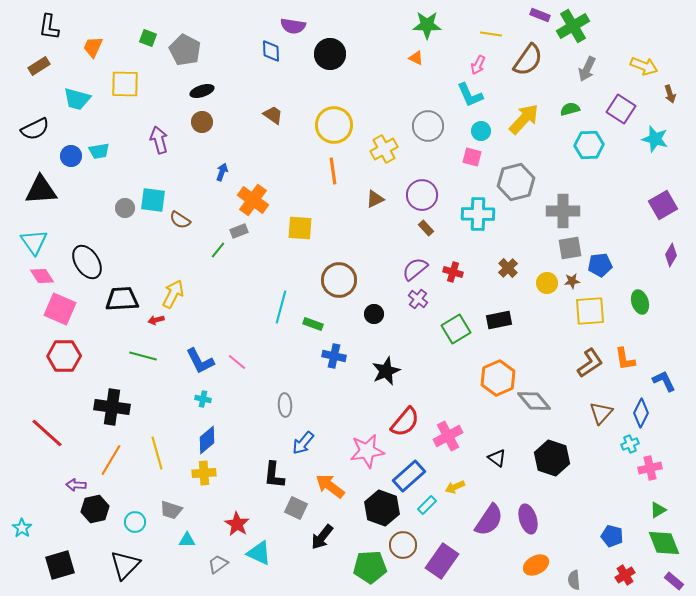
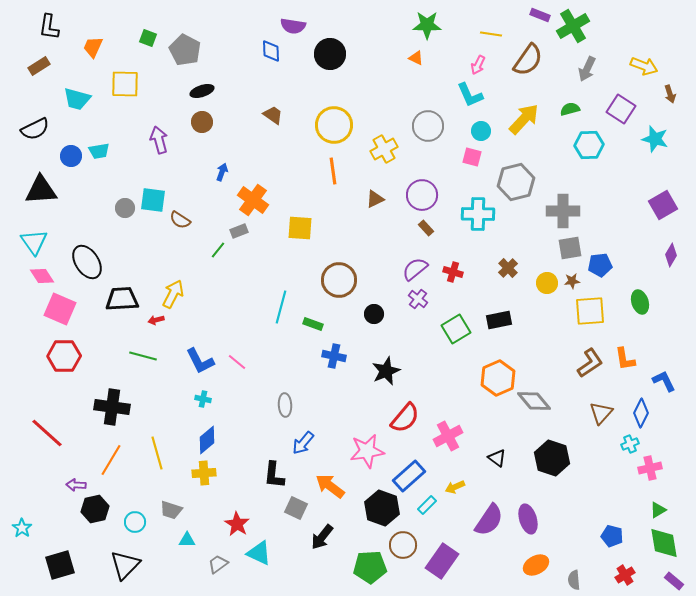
red semicircle at (405, 422): moved 4 px up
green diamond at (664, 543): rotated 12 degrees clockwise
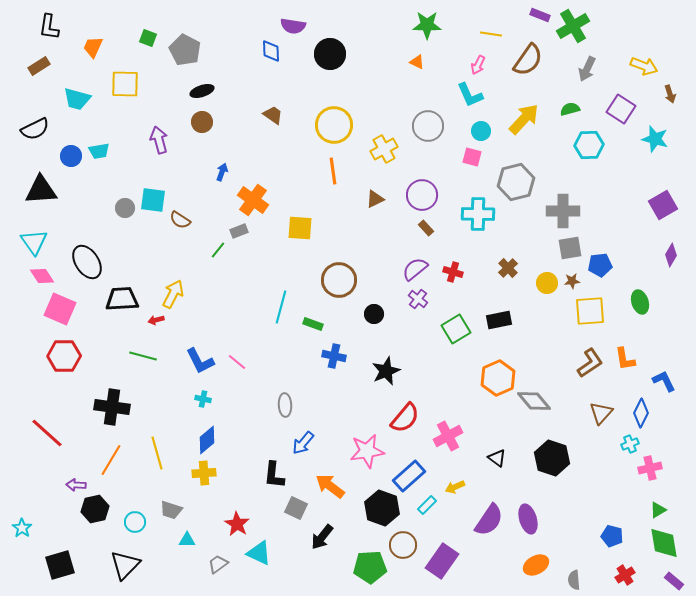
orange triangle at (416, 58): moved 1 px right, 4 px down
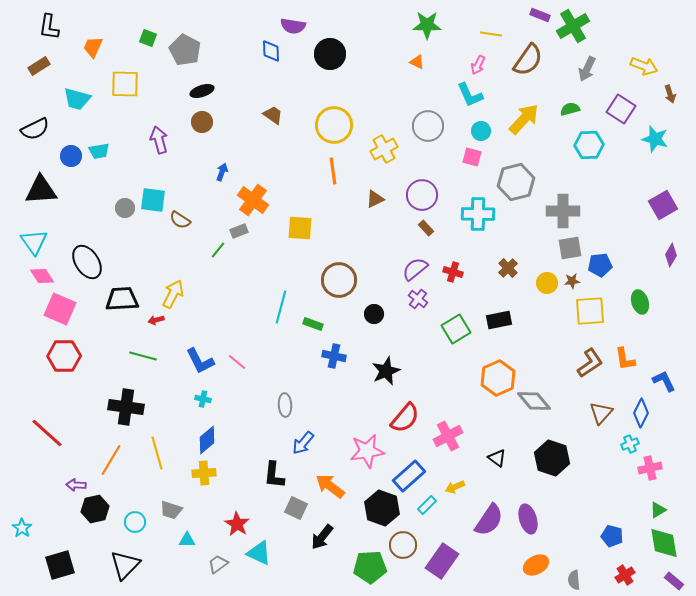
black cross at (112, 407): moved 14 px right
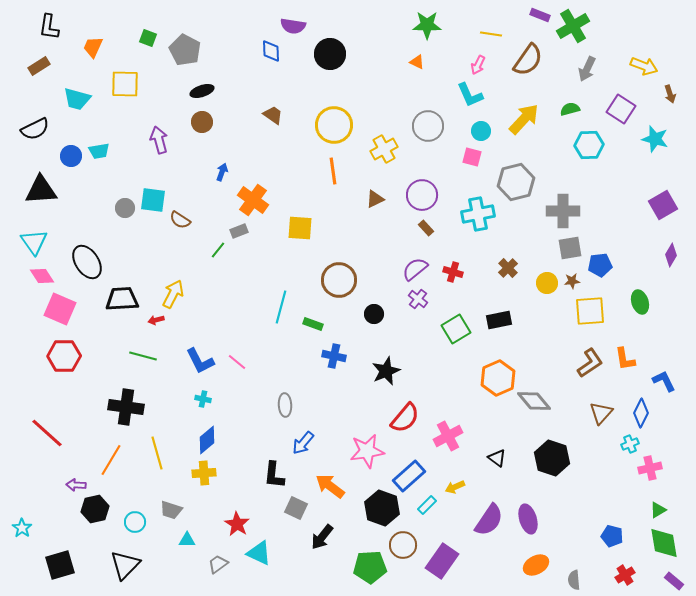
cyan cross at (478, 214): rotated 12 degrees counterclockwise
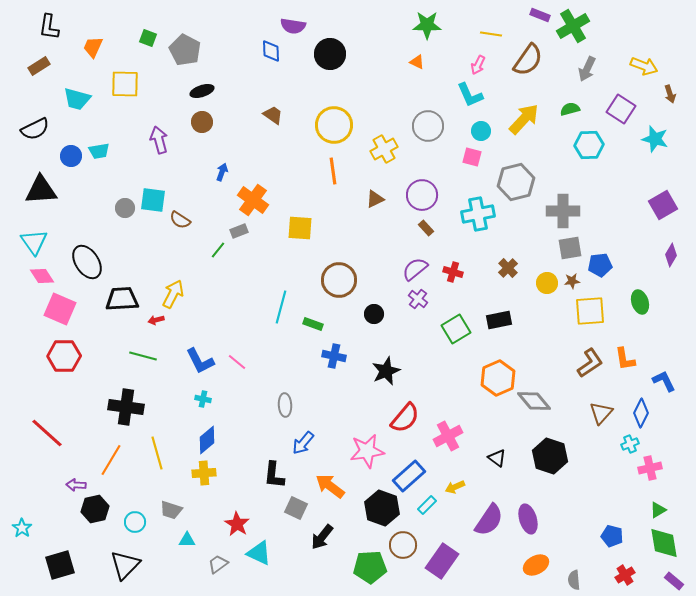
black hexagon at (552, 458): moved 2 px left, 2 px up
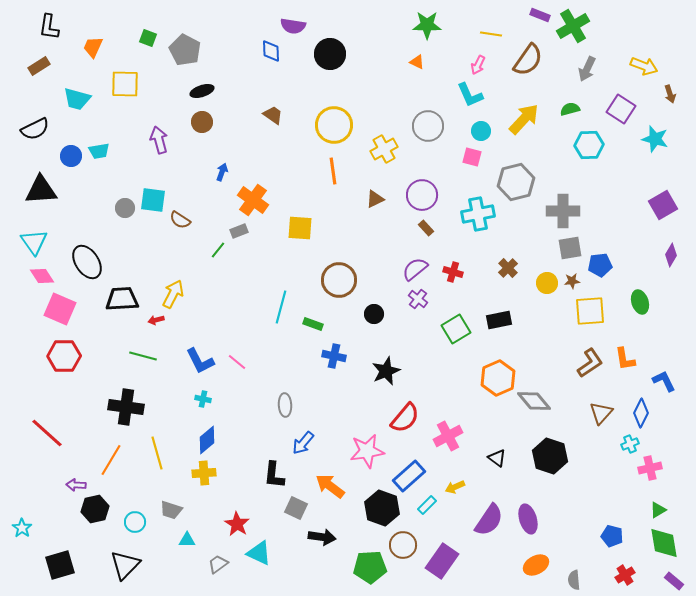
black arrow at (322, 537): rotated 120 degrees counterclockwise
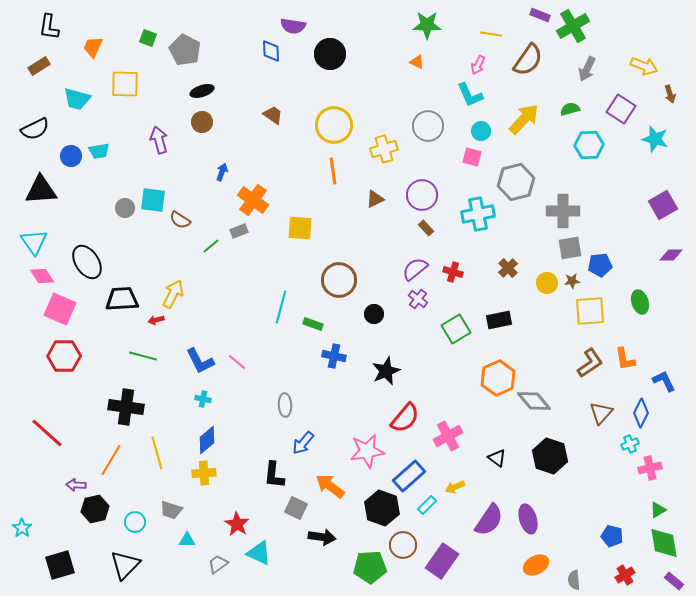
yellow cross at (384, 149): rotated 12 degrees clockwise
green line at (218, 250): moved 7 px left, 4 px up; rotated 12 degrees clockwise
purple diamond at (671, 255): rotated 60 degrees clockwise
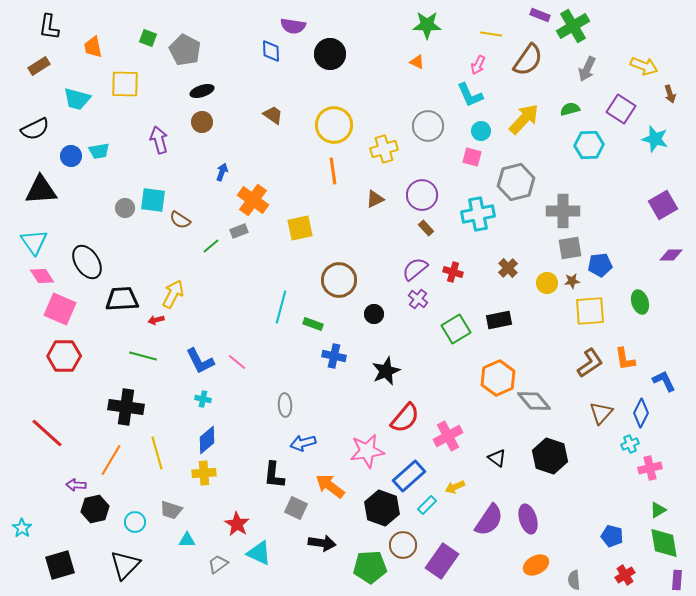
orange trapezoid at (93, 47): rotated 35 degrees counterclockwise
yellow square at (300, 228): rotated 16 degrees counterclockwise
blue arrow at (303, 443): rotated 35 degrees clockwise
black arrow at (322, 537): moved 6 px down
purple rectangle at (674, 581): moved 3 px right, 1 px up; rotated 54 degrees clockwise
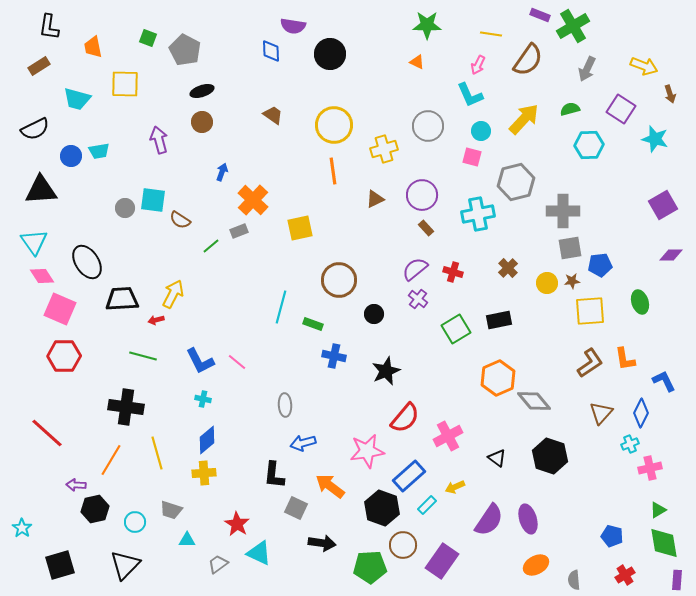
orange cross at (253, 200): rotated 8 degrees clockwise
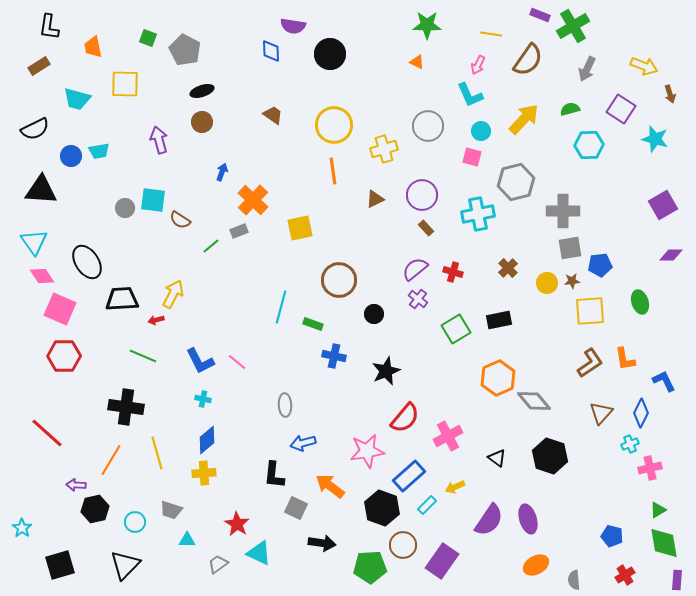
black triangle at (41, 190): rotated 8 degrees clockwise
green line at (143, 356): rotated 8 degrees clockwise
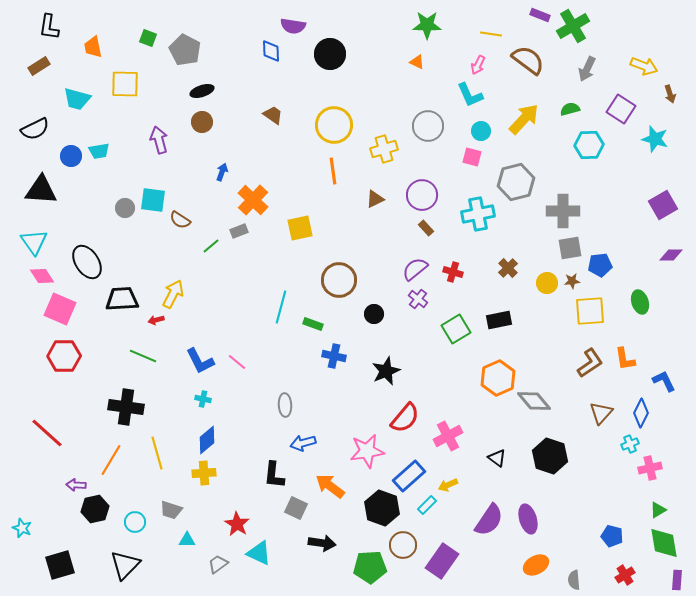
brown semicircle at (528, 60): rotated 88 degrees counterclockwise
yellow arrow at (455, 487): moved 7 px left, 2 px up
cyan star at (22, 528): rotated 12 degrees counterclockwise
